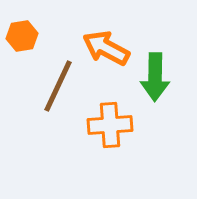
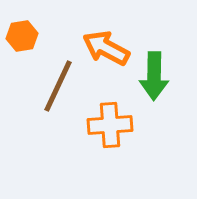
green arrow: moved 1 px left, 1 px up
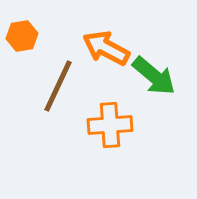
green arrow: rotated 51 degrees counterclockwise
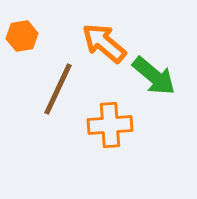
orange arrow: moved 2 px left, 5 px up; rotated 12 degrees clockwise
brown line: moved 3 px down
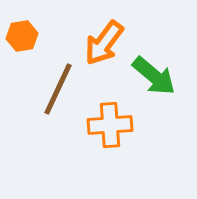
orange arrow: rotated 93 degrees counterclockwise
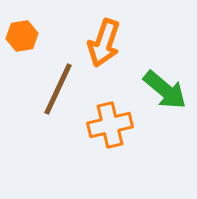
orange arrow: rotated 18 degrees counterclockwise
green arrow: moved 11 px right, 14 px down
orange cross: rotated 9 degrees counterclockwise
